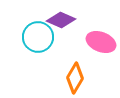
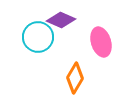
pink ellipse: rotated 52 degrees clockwise
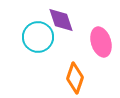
purple diamond: rotated 48 degrees clockwise
orange diamond: rotated 12 degrees counterclockwise
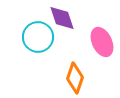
purple diamond: moved 1 px right, 2 px up
pink ellipse: moved 1 px right; rotated 8 degrees counterclockwise
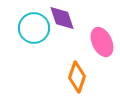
cyan circle: moved 4 px left, 9 px up
orange diamond: moved 2 px right, 1 px up
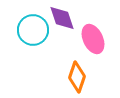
cyan circle: moved 1 px left, 2 px down
pink ellipse: moved 9 px left, 3 px up
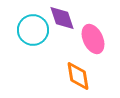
orange diamond: moved 1 px right, 1 px up; rotated 28 degrees counterclockwise
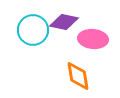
purple diamond: moved 2 px right, 4 px down; rotated 60 degrees counterclockwise
pink ellipse: rotated 60 degrees counterclockwise
